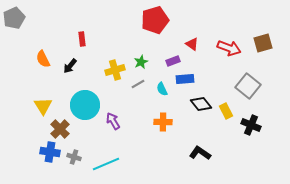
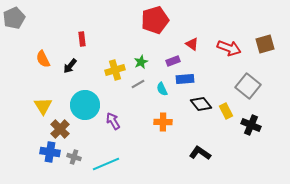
brown square: moved 2 px right, 1 px down
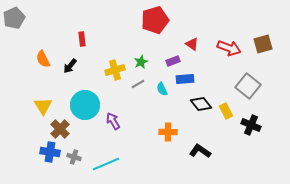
brown square: moved 2 px left
orange cross: moved 5 px right, 10 px down
black L-shape: moved 2 px up
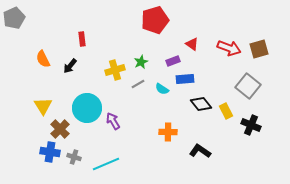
brown square: moved 4 px left, 5 px down
cyan semicircle: rotated 32 degrees counterclockwise
cyan circle: moved 2 px right, 3 px down
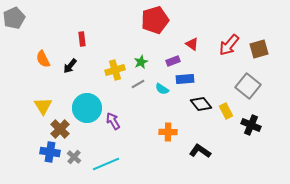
red arrow: moved 3 px up; rotated 110 degrees clockwise
gray cross: rotated 24 degrees clockwise
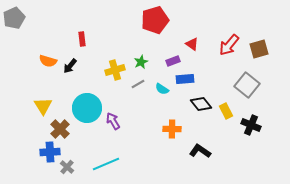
orange semicircle: moved 5 px right, 2 px down; rotated 48 degrees counterclockwise
gray square: moved 1 px left, 1 px up
orange cross: moved 4 px right, 3 px up
blue cross: rotated 12 degrees counterclockwise
gray cross: moved 7 px left, 10 px down
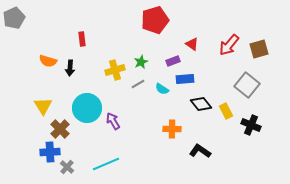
black arrow: moved 2 px down; rotated 35 degrees counterclockwise
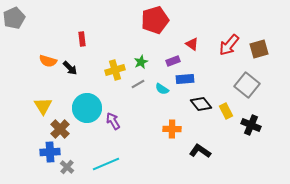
black arrow: rotated 49 degrees counterclockwise
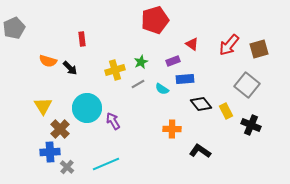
gray pentagon: moved 10 px down
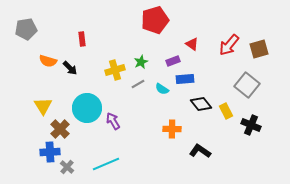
gray pentagon: moved 12 px right, 1 px down; rotated 15 degrees clockwise
